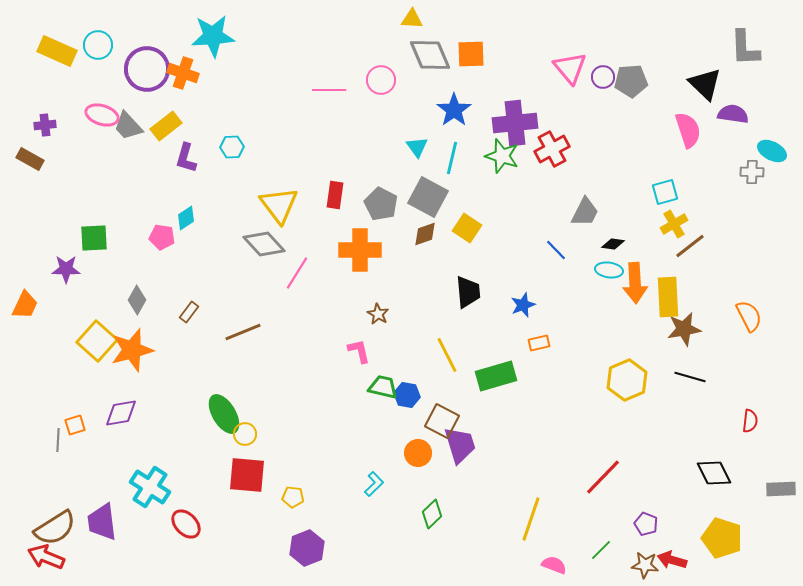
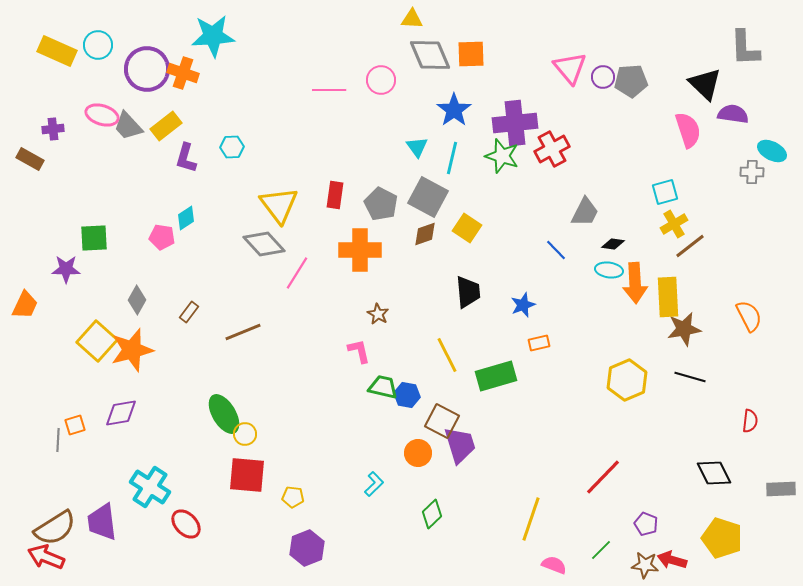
purple cross at (45, 125): moved 8 px right, 4 px down
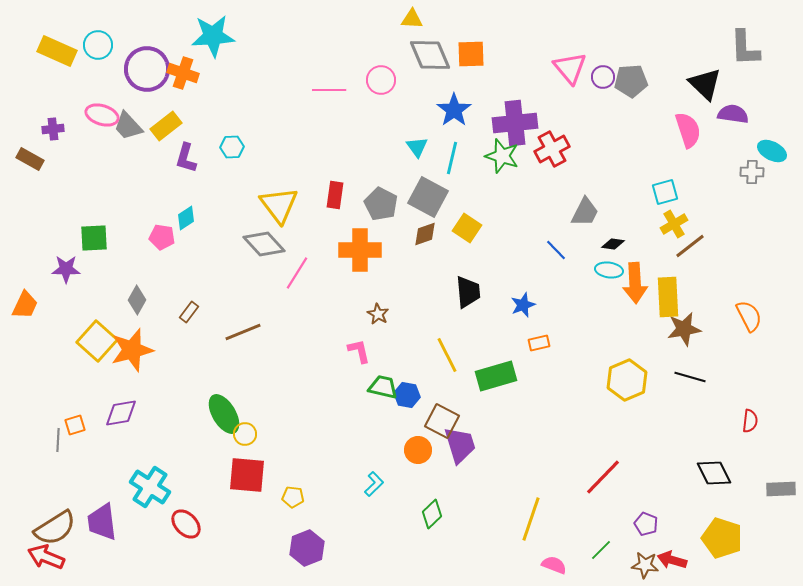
orange circle at (418, 453): moved 3 px up
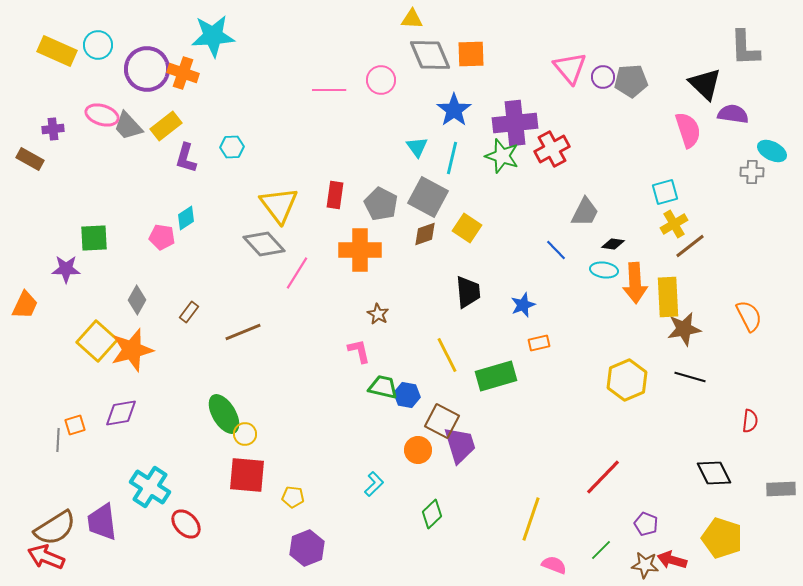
cyan ellipse at (609, 270): moved 5 px left
